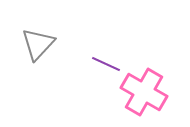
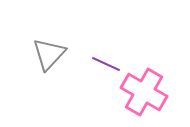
gray triangle: moved 11 px right, 10 px down
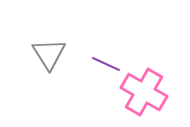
gray triangle: rotated 15 degrees counterclockwise
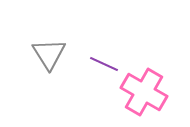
purple line: moved 2 px left
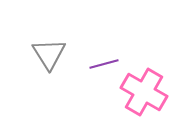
purple line: rotated 40 degrees counterclockwise
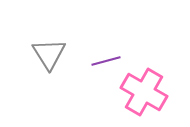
purple line: moved 2 px right, 3 px up
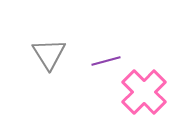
pink cross: rotated 15 degrees clockwise
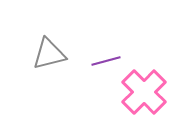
gray triangle: rotated 48 degrees clockwise
